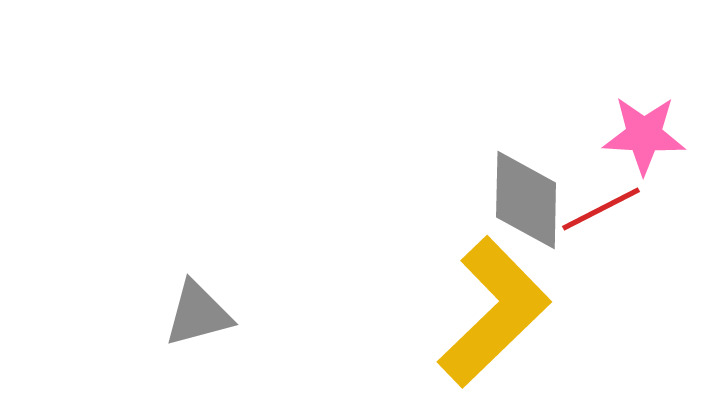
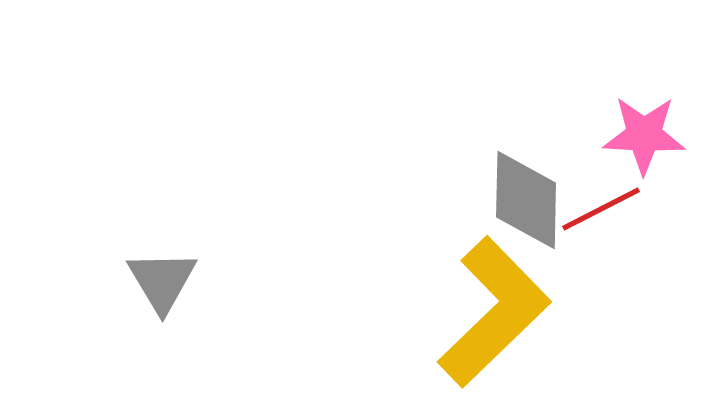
gray triangle: moved 36 px left, 33 px up; rotated 46 degrees counterclockwise
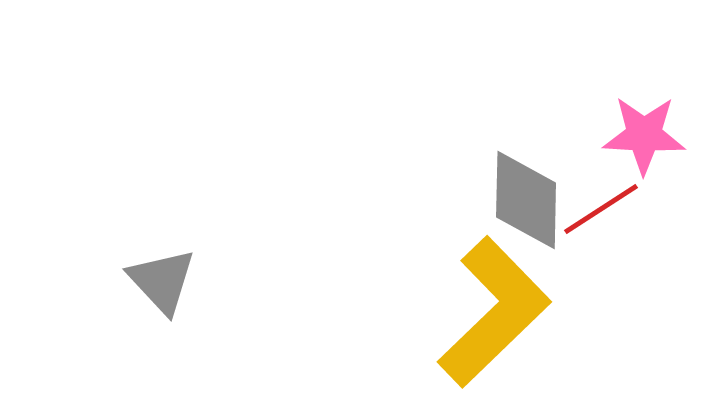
red line: rotated 6 degrees counterclockwise
gray triangle: rotated 12 degrees counterclockwise
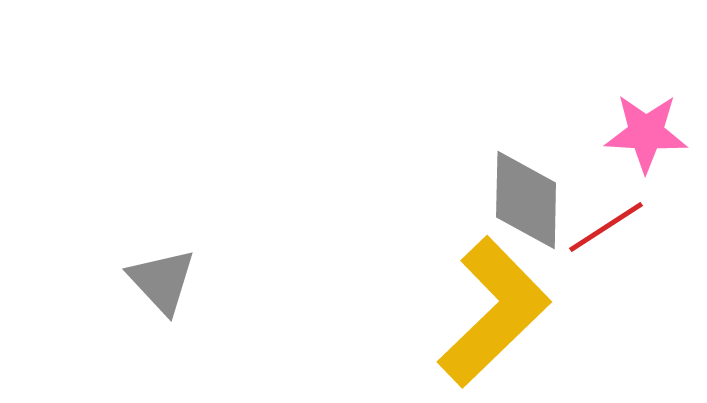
pink star: moved 2 px right, 2 px up
red line: moved 5 px right, 18 px down
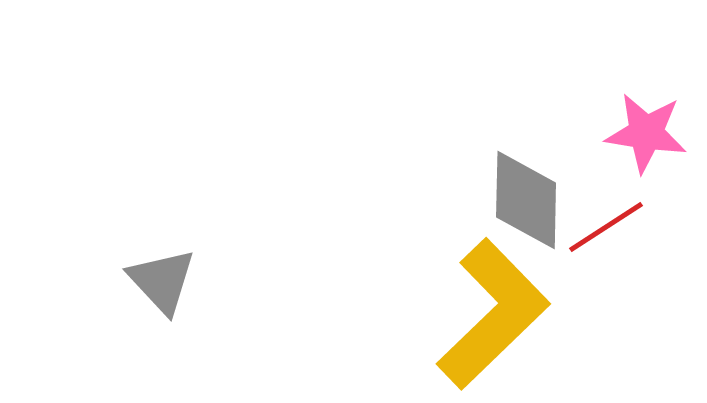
pink star: rotated 6 degrees clockwise
yellow L-shape: moved 1 px left, 2 px down
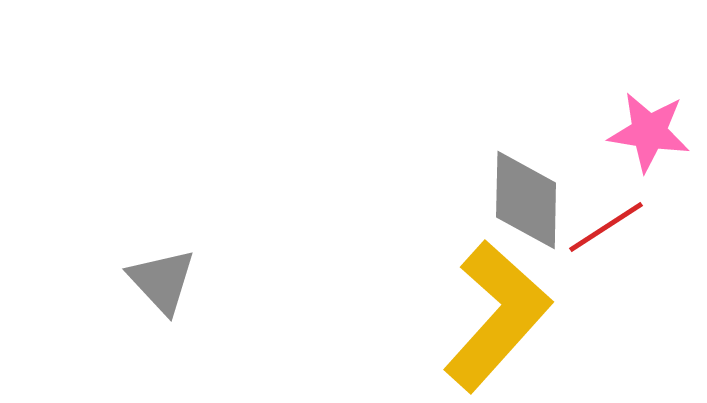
pink star: moved 3 px right, 1 px up
yellow L-shape: moved 4 px right, 2 px down; rotated 4 degrees counterclockwise
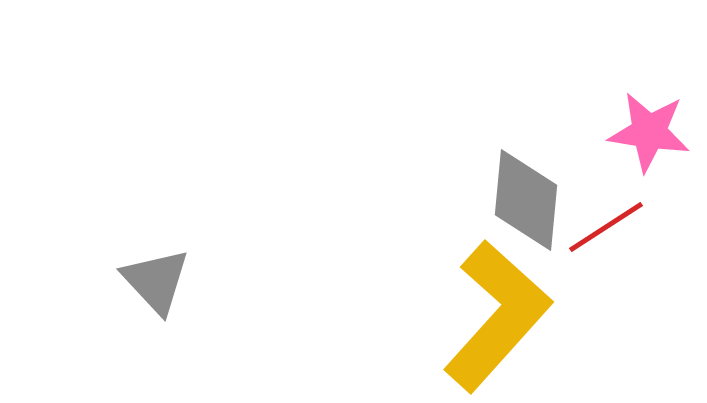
gray diamond: rotated 4 degrees clockwise
gray triangle: moved 6 px left
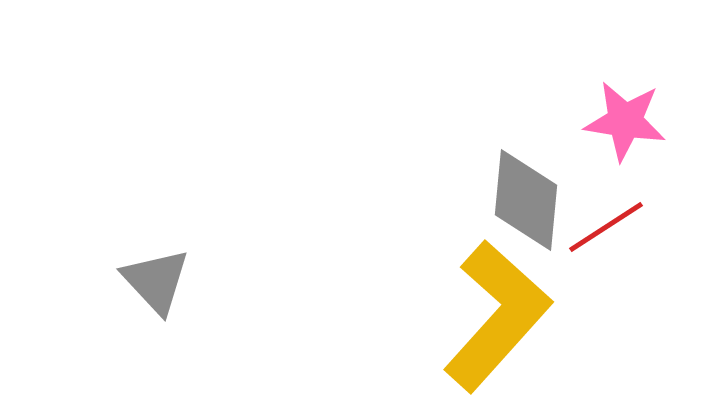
pink star: moved 24 px left, 11 px up
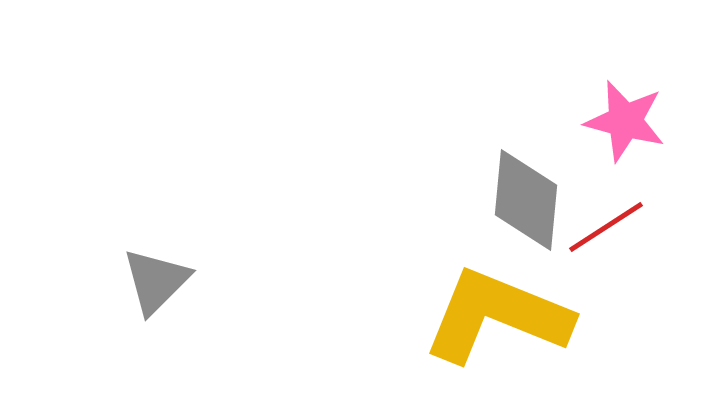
pink star: rotated 6 degrees clockwise
gray triangle: rotated 28 degrees clockwise
yellow L-shape: rotated 110 degrees counterclockwise
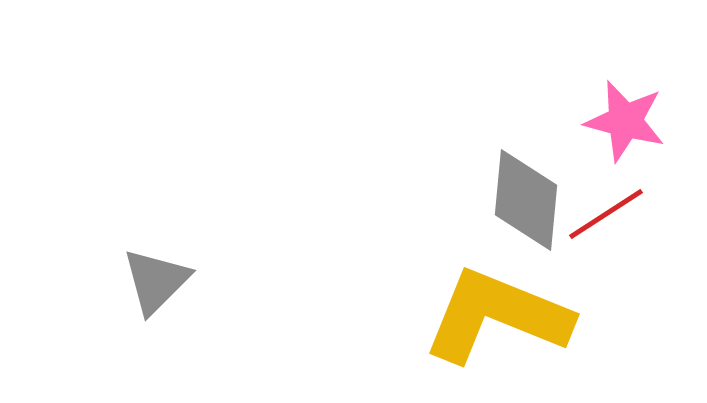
red line: moved 13 px up
